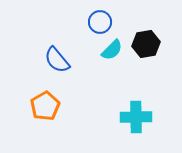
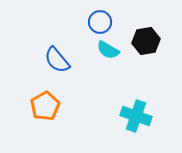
black hexagon: moved 3 px up
cyan semicircle: moved 4 px left; rotated 75 degrees clockwise
cyan cross: moved 1 px up; rotated 20 degrees clockwise
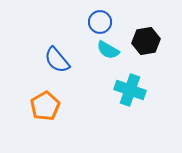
cyan cross: moved 6 px left, 26 px up
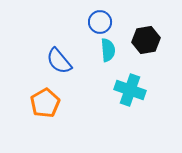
black hexagon: moved 1 px up
cyan semicircle: rotated 125 degrees counterclockwise
blue semicircle: moved 2 px right, 1 px down
orange pentagon: moved 3 px up
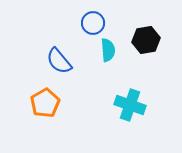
blue circle: moved 7 px left, 1 px down
cyan cross: moved 15 px down
